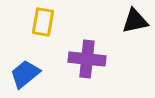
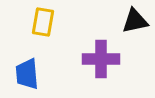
purple cross: moved 14 px right; rotated 6 degrees counterclockwise
blue trapezoid: moved 2 px right; rotated 56 degrees counterclockwise
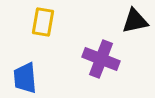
purple cross: rotated 21 degrees clockwise
blue trapezoid: moved 2 px left, 4 px down
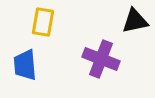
blue trapezoid: moved 13 px up
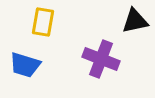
blue trapezoid: rotated 68 degrees counterclockwise
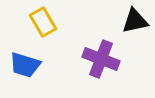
yellow rectangle: rotated 40 degrees counterclockwise
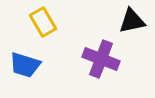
black triangle: moved 3 px left
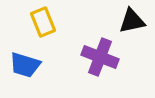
yellow rectangle: rotated 8 degrees clockwise
purple cross: moved 1 px left, 2 px up
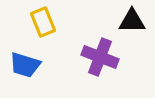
black triangle: rotated 12 degrees clockwise
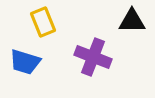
purple cross: moved 7 px left
blue trapezoid: moved 3 px up
